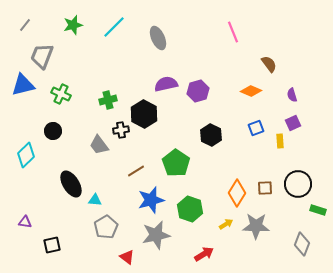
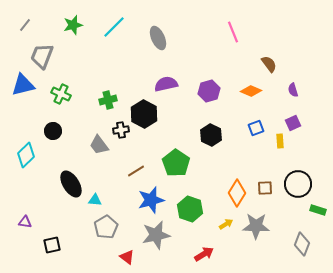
purple hexagon at (198, 91): moved 11 px right
purple semicircle at (292, 95): moved 1 px right, 5 px up
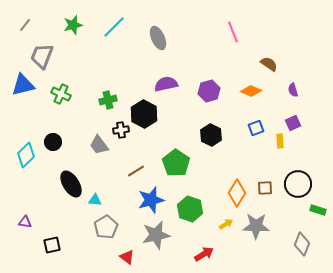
brown semicircle at (269, 64): rotated 18 degrees counterclockwise
black circle at (53, 131): moved 11 px down
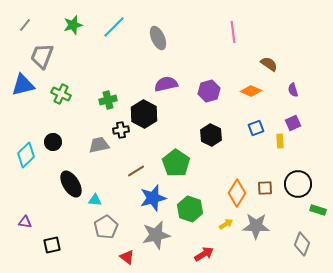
pink line at (233, 32): rotated 15 degrees clockwise
gray trapezoid at (99, 145): rotated 115 degrees clockwise
blue star at (151, 200): moved 2 px right, 2 px up
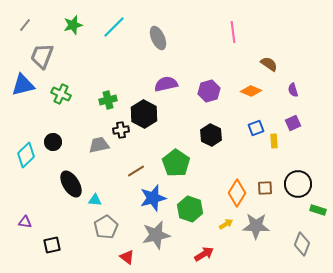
yellow rectangle at (280, 141): moved 6 px left
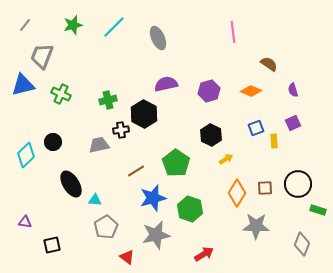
yellow arrow at (226, 224): moved 65 px up
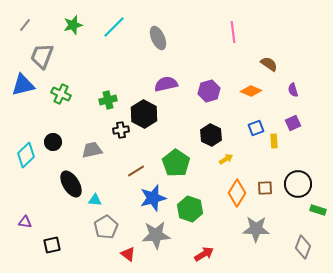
gray trapezoid at (99, 145): moved 7 px left, 5 px down
gray star at (256, 226): moved 3 px down
gray star at (156, 235): rotated 8 degrees clockwise
gray diamond at (302, 244): moved 1 px right, 3 px down
red triangle at (127, 257): moved 1 px right, 3 px up
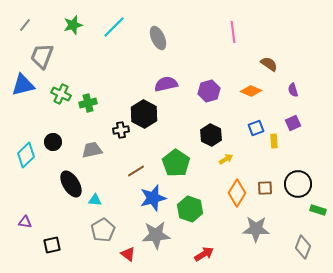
green cross at (108, 100): moved 20 px left, 3 px down
gray pentagon at (106, 227): moved 3 px left, 3 px down
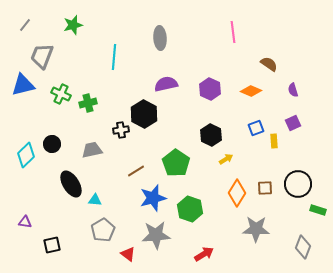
cyan line at (114, 27): moved 30 px down; rotated 40 degrees counterclockwise
gray ellipse at (158, 38): moved 2 px right; rotated 20 degrees clockwise
purple hexagon at (209, 91): moved 1 px right, 2 px up; rotated 20 degrees counterclockwise
black circle at (53, 142): moved 1 px left, 2 px down
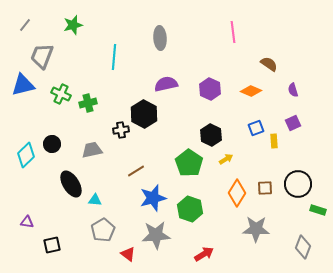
green pentagon at (176, 163): moved 13 px right
purple triangle at (25, 222): moved 2 px right
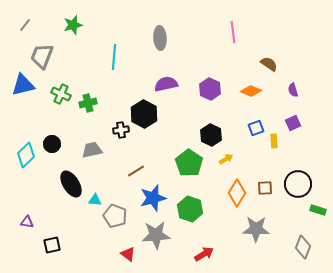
gray pentagon at (103, 230): moved 12 px right, 14 px up; rotated 20 degrees counterclockwise
